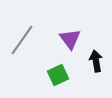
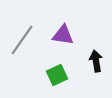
purple triangle: moved 7 px left, 4 px up; rotated 45 degrees counterclockwise
green square: moved 1 px left
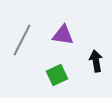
gray line: rotated 8 degrees counterclockwise
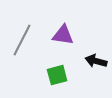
black arrow: rotated 65 degrees counterclockwise
green square: rotated 10 degrees clockwise
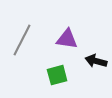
purple triangle: moved 4 px right, 4 px down
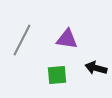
black arrow: moved 7 px down
green square: rotated 10 degrees clockwise
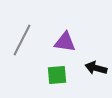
purple triangle: moved 2 px left, 3 px down
